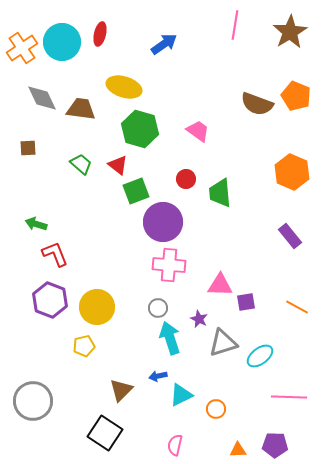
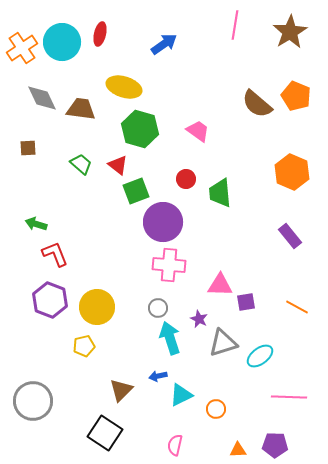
brown semicircle at (257, 104): rotated 20 degrees clockwise
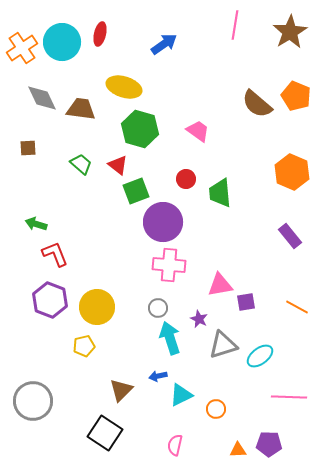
pink triangle at (220, 285): rotated 12 degrees counterclockwise
gray triangle at (223, 343): moved 2 px down
purple pentagon at (275, 445): moved 6 px left, 1 px up
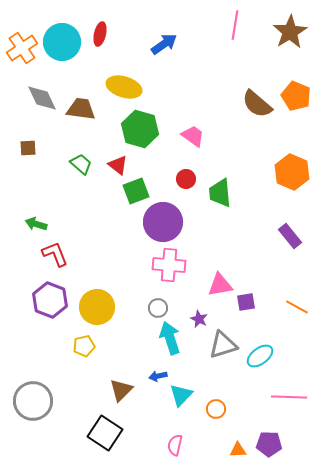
pink trapezoid at (198, 131): moved 5 px left, 5 px down
cyan triangle at (181, 395): rotated 20 degrees counterclockwise
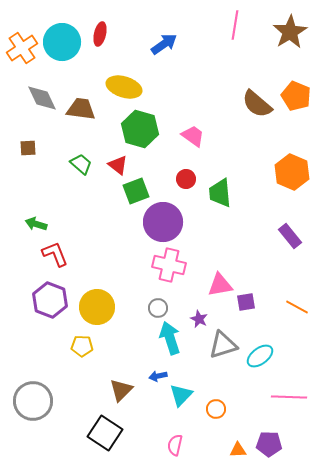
pink cross at (169, 265): rotated 8 degrees clockwise
yellow pentagon at (84, 346): moved 2 px left; rotated 15 degrees clockwise
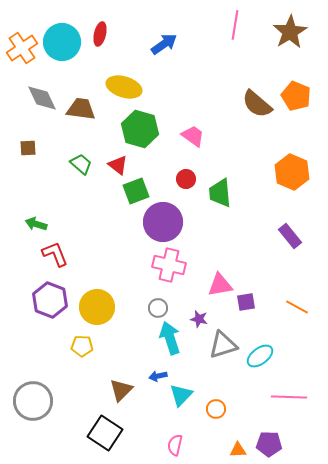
purple star at (199, 319): rotated 12 degrees counterclockwise
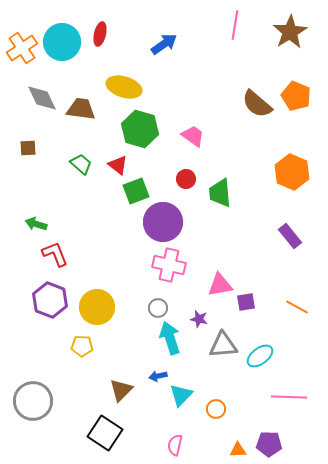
gray triangle at (223, 345): rotated 12 degrees clockwise
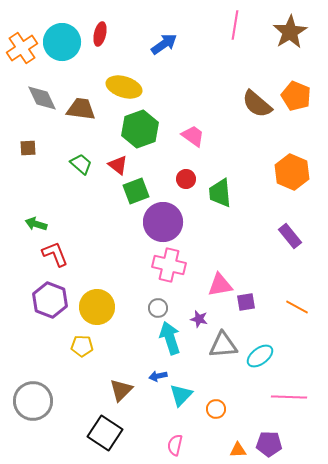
green hexagon at (140, 129): rotated 24 degrees clockwise
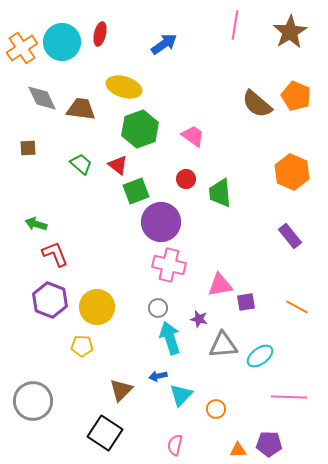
purple circle at (163, 222): moved 2 px left
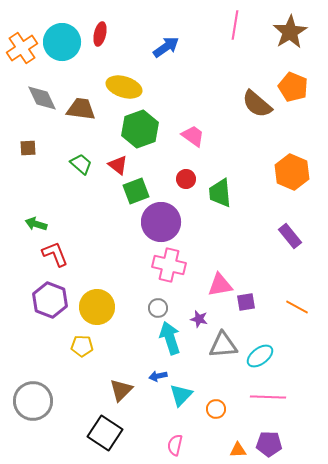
blue arrow at (164, 44): moved 2 px right, 3 px down
orange pentagon at (296, 96): moved 3 px left, 9 px up
pink line at (289, 397): moved 21 px left
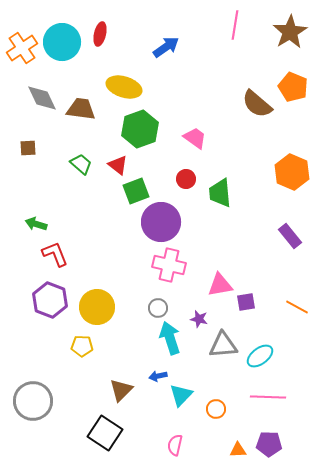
pink trapezoid at (193, 136): moved 2 px right, 2 px down
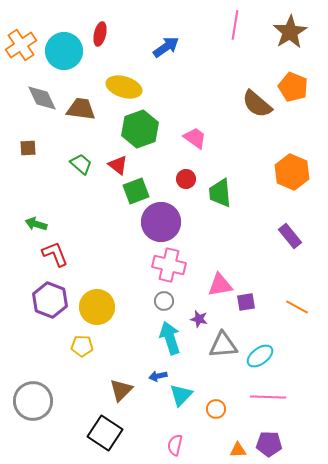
cyan circle at (62, 42): moved 2 px right, 9 px down
orange cross at (22, 48): moved 1 px left, 3 px up
gray circle at (158, 308): moved 6 px right, 7 px up
